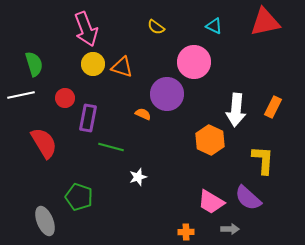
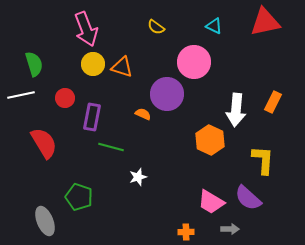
orange rectangle: moved 5 px up
purple rectangle: moved 4 px right, 1 px up
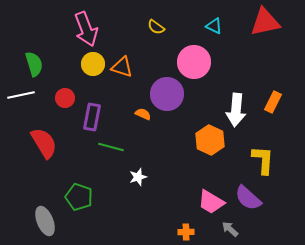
gray arrow: rotated 138 degrees counterclockwise
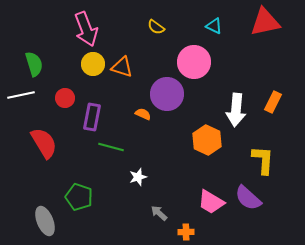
orange hexagon: moved 3 px left
gray arrow: moved 71 px left, 16 px up
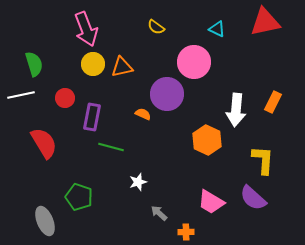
cyan triangle: moved 3 px right, 3 px down
orange triangle: rotated 30 degrees counterclockwise
white star: moved 5 px down
purple semicircle: moved 5 px right
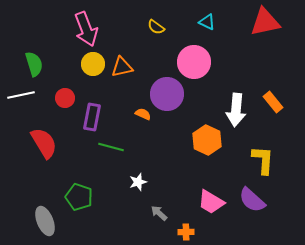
cyan triangle: moved 10 px left, 7 px up
orange rectangle: rotated 65 degrees counterclockwise
purple semicircle: moved 1 px left, 2 px down
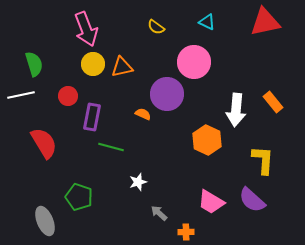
red circle: moved 3 px right, 2 px up
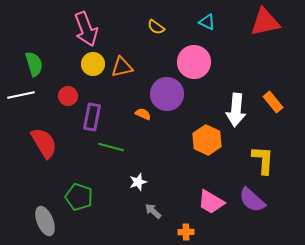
gray arrow: moved 6 px left, 2 px up
